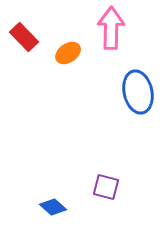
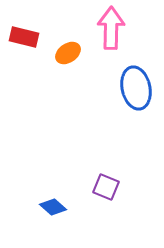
red rectangle: rotated 32 degrees counterclockwise
blue ellipse: moved 2 px left, 4 px up
purple square: rotated 8 degrees clockwise
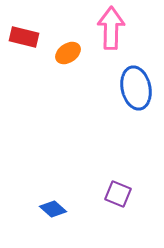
purple square: moved 12 px right, 7 px down
blue diamond: moved 2 px down
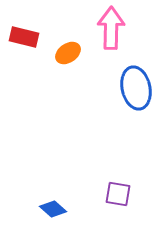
purple square: rotated 12 degrees counterclockwise
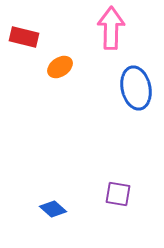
orange ellipse: moved 8 px left, 14 px down
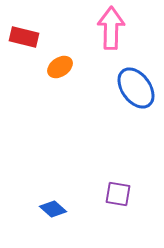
blue ellipse: rotated 24 degrees counterclockwise
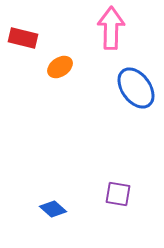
red rectangle: moved 1 px left, 1 px down
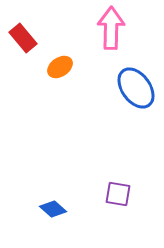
red rectangle: rotated 36 degrees clockwise
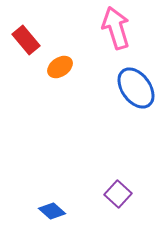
pink arrow: moved 5 px right; rotated 18 degrees counterclockwise
red rectangle: moved 3 px right, 2 px down
purple square: rotated 32 degrees clockwise
blue diamond: moved 1 px left, 2 px down
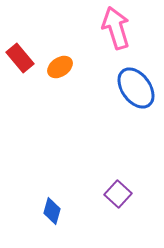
red rectangle: moved 6 px left, 18 px down
blue diamond: rotated 64 degrees clockwise
